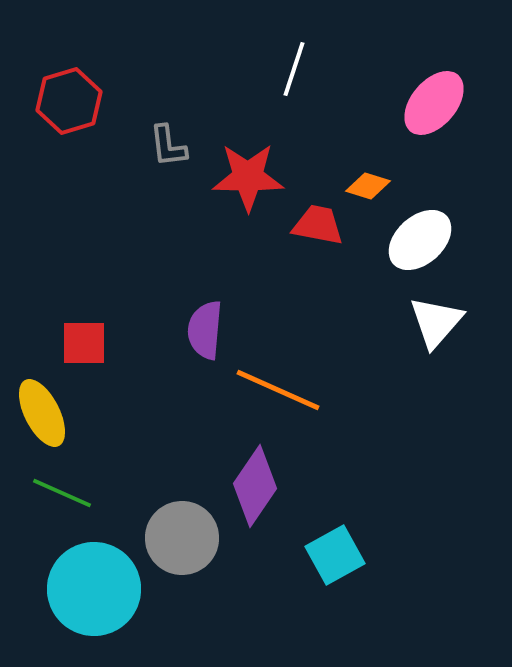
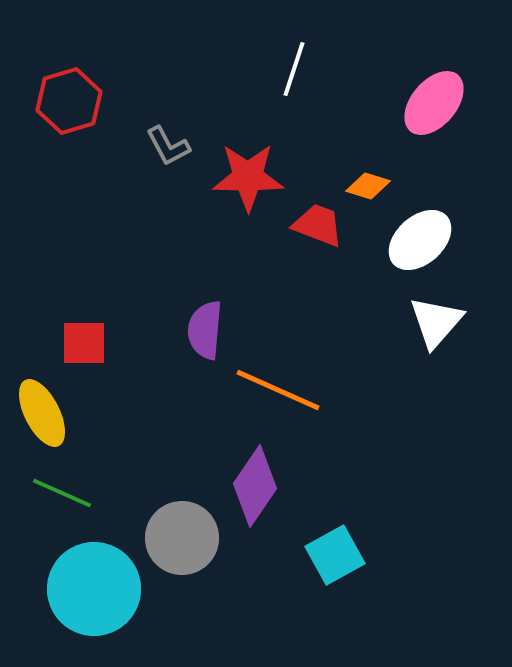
gray L-shape: rotated 21 degrees counterclockwise
red trapezoid: rotated 10 degrees clockwise
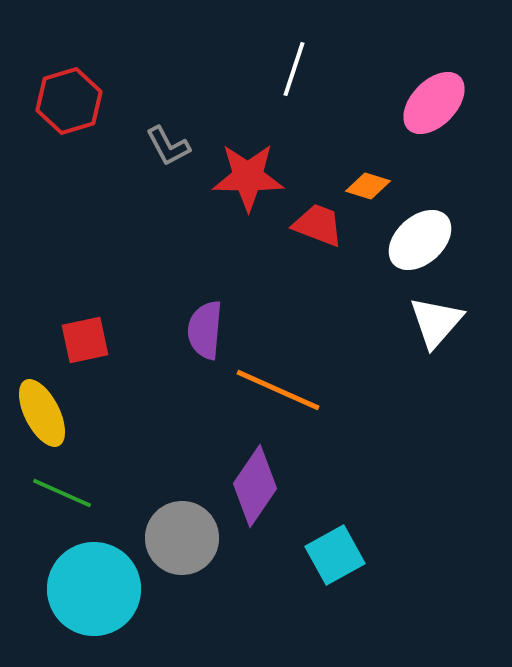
pink ellipse: rotated 4 degrees clockwise
red square: moved 1 px right, 3 px up; rotated 12 degrees counterclockwise
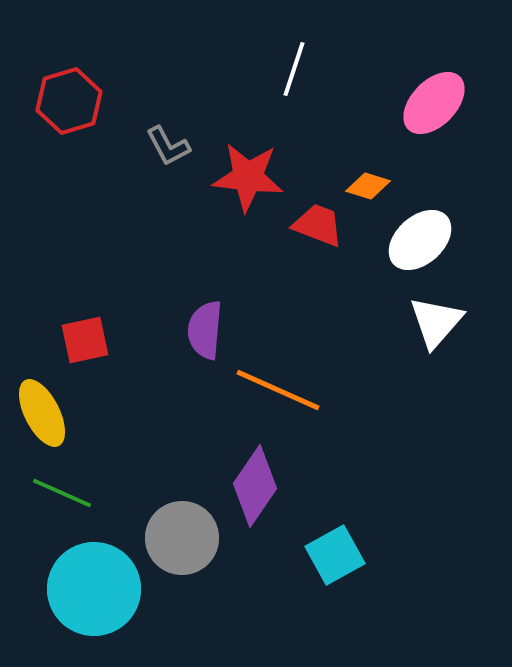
red star: rotated 6 degrees clockwise
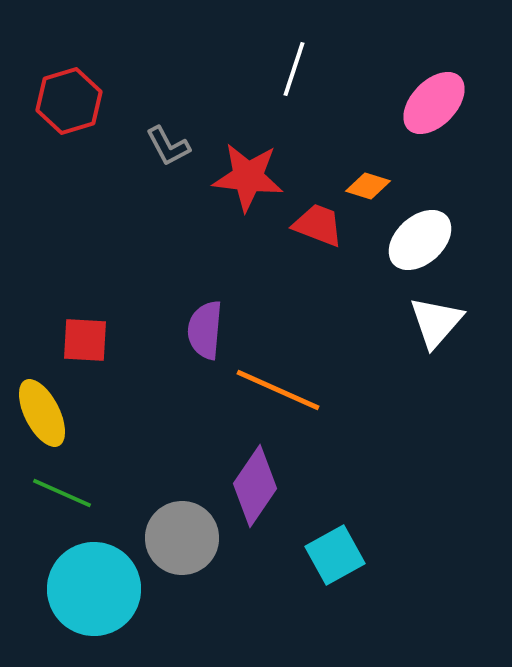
red square: rotated 15 degrees clockwise
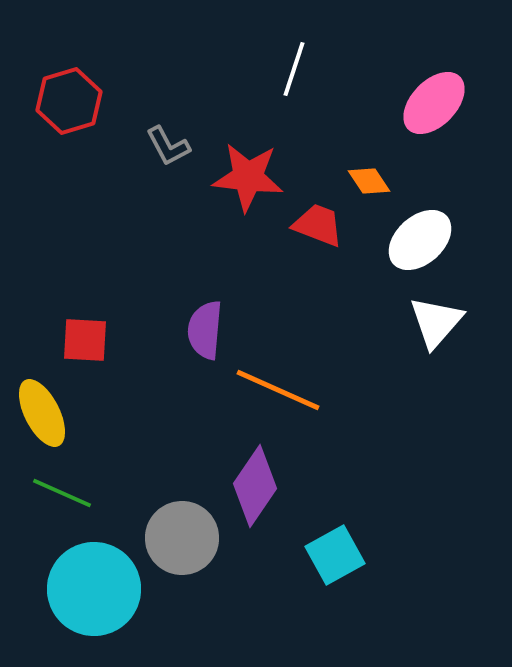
orange diamond: moved 1 px right, 5 px up; rotated 39 degrees clockwise
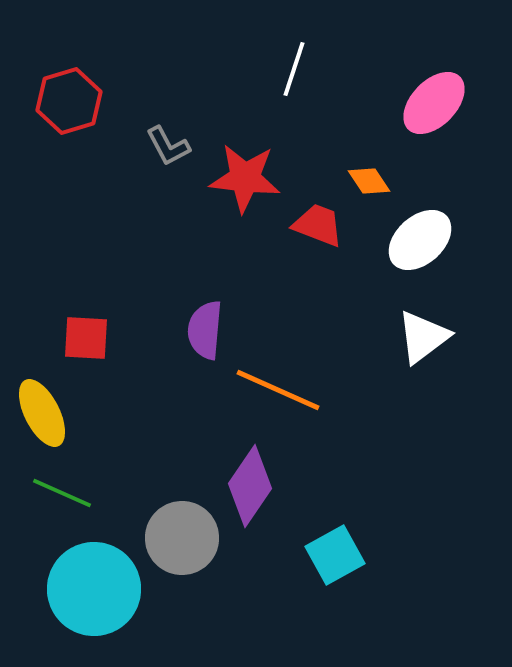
red star: moved 3 px left, 1 px down
white triangle: moved 13 px left, 15 px down; rotated 12 degrees clockwise
red square: moved 1 px right, 2 px up
purple diamond: moved 5 px left
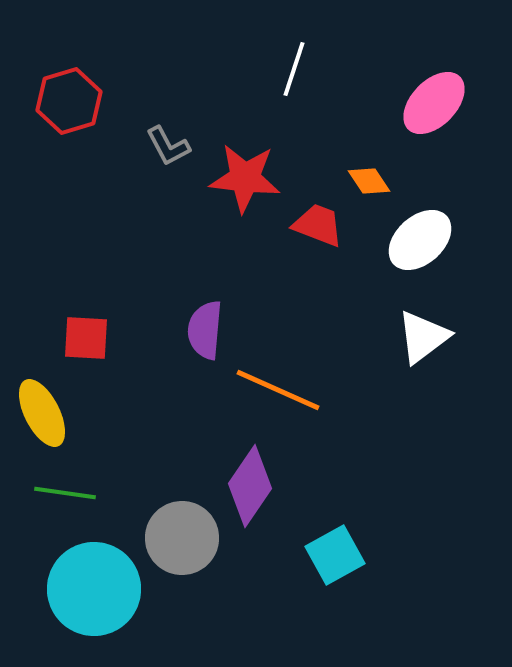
green line: moved 3 px right; rotated 16 degrees counterclockwise
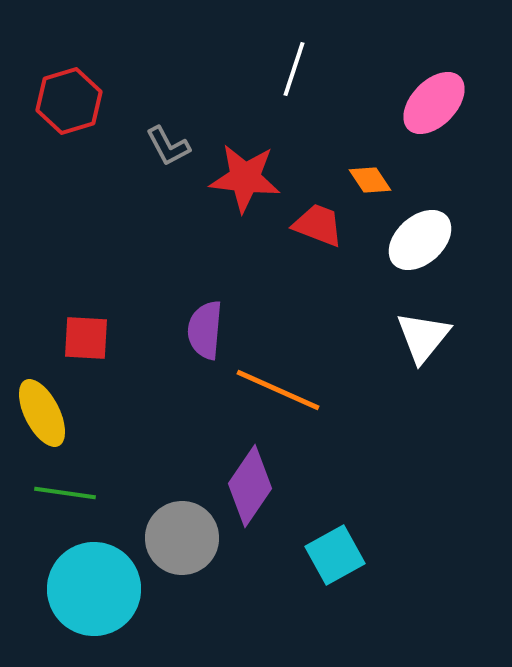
orange diamond: moved 1 px right, 1 px up
white triangle: rotated 14 degrees counterclockwise
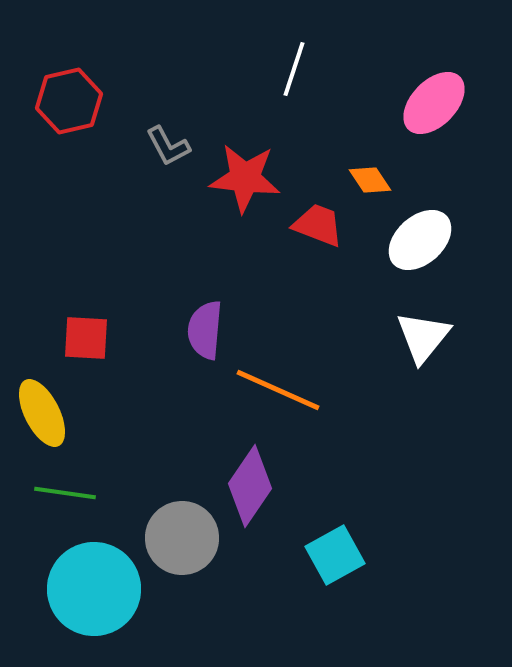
red hexagon: rotated 4 degrees clockwise
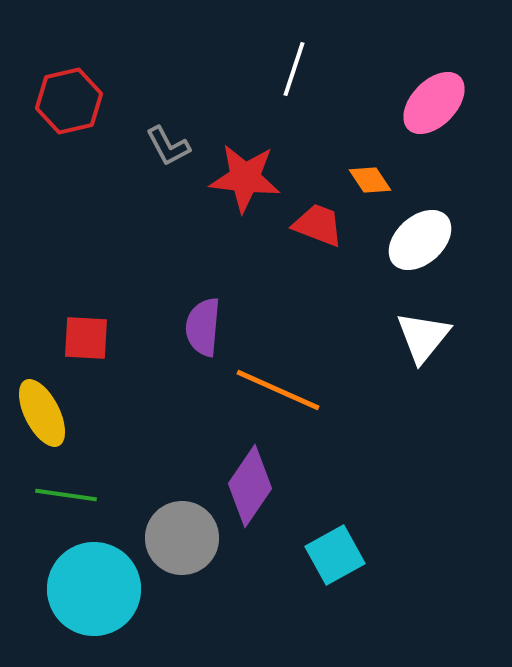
purple semicircle: moved 2 px left, 3 px up
green line: moved 1 px right, 2 px down
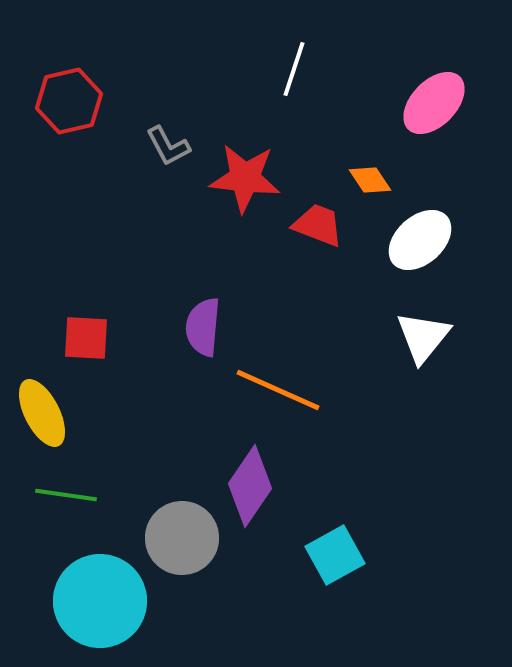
cyan circle: moved 6 px right, 12 px down
